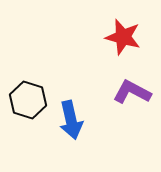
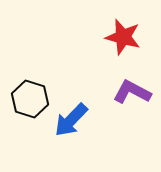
black hexagon: moved 2 px right, 1 px up
blue arrow: rotated 57 degrees clockwise
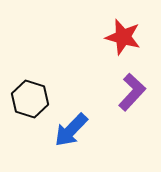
purple L-shape: rotated 105 degrees clockwise
blue arrow: moved 10 px down
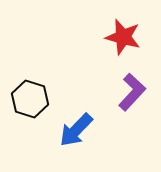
blue arrow: moved 5 px right
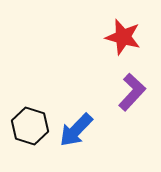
black hexagon: moved 27 px down
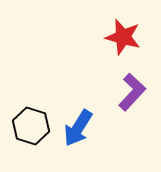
black hexagon: moved 1 px right
blue arrow: moved 2 px right, 2 px up; rotated 12 degrees counterclockwise
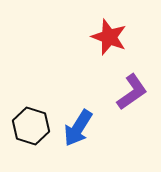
red star: moved 14 px left; rotated 6 degrees clockwise
purple L-shape: rotated 12 degrees clockwise
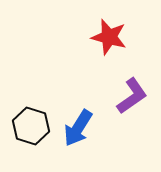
red star: rotated 6 degrees counterclockwise
purple L-shape: moved 4 px down
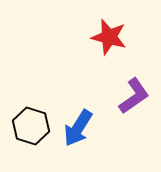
purple L-shape: moved 2 px right
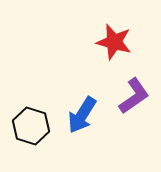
red star: moved 5 px right, 5 px down
blue arrow: moved 4 px right, 13 px up
